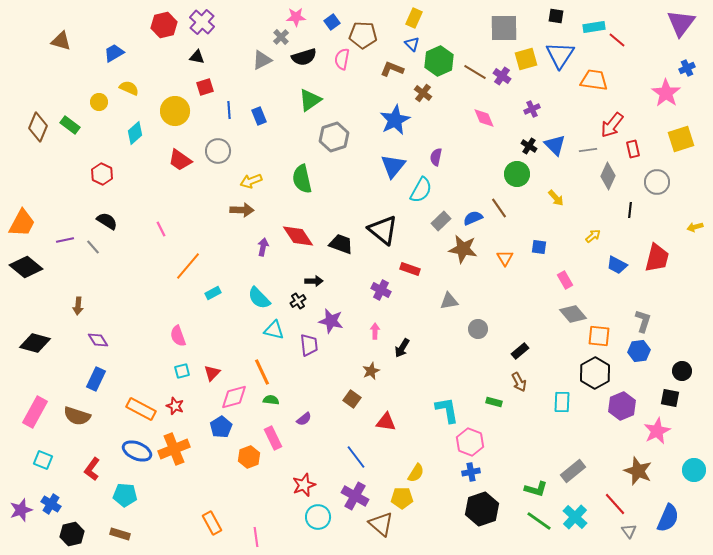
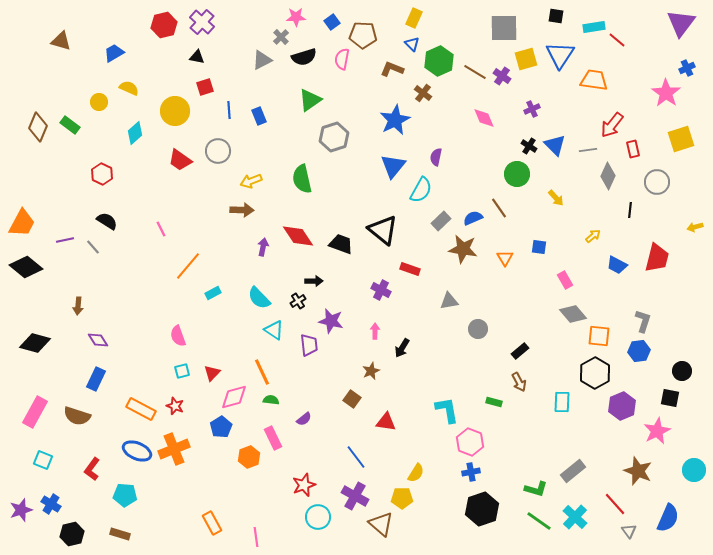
cyan triangle at (274, 330): rotated 20 degrees clockwise
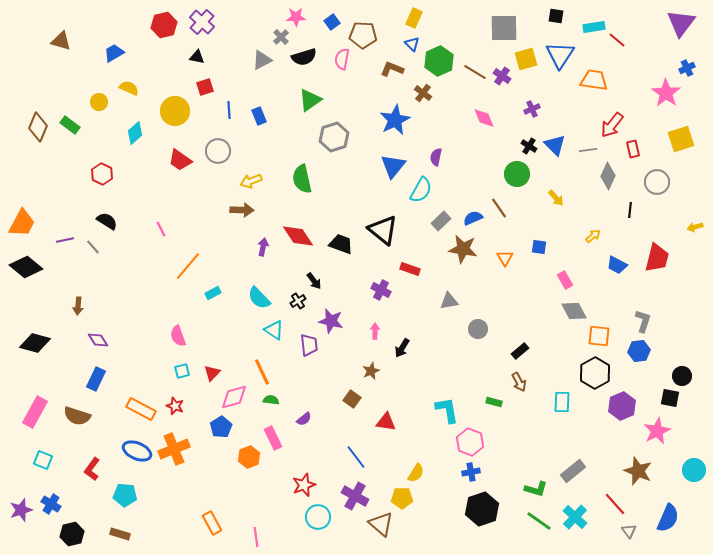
black arrow at (314, 281): rotated 54 degrees clockwise
gray diamond at (573, 314): moved 1 px right, 3 px up; rotated 12 degrees clockwise
black circle at (682, 371): moved 5 px down
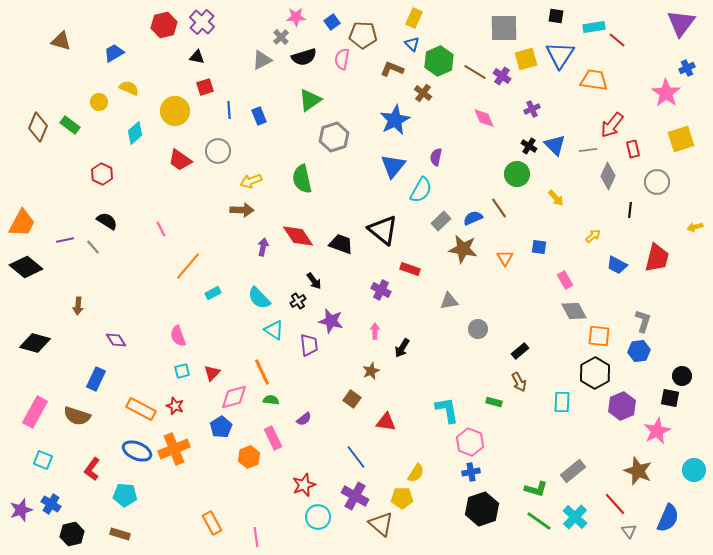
purple diamond at (98, 340): moved 18 px right
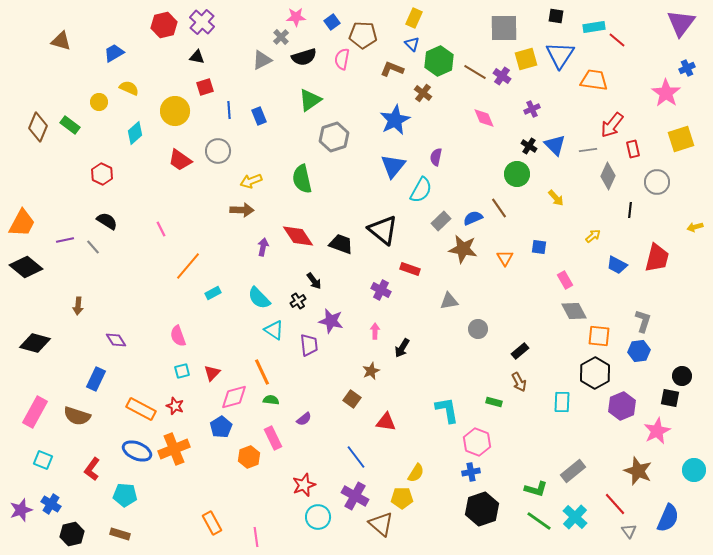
pink hexagon at (470, 442): moved 7 px right
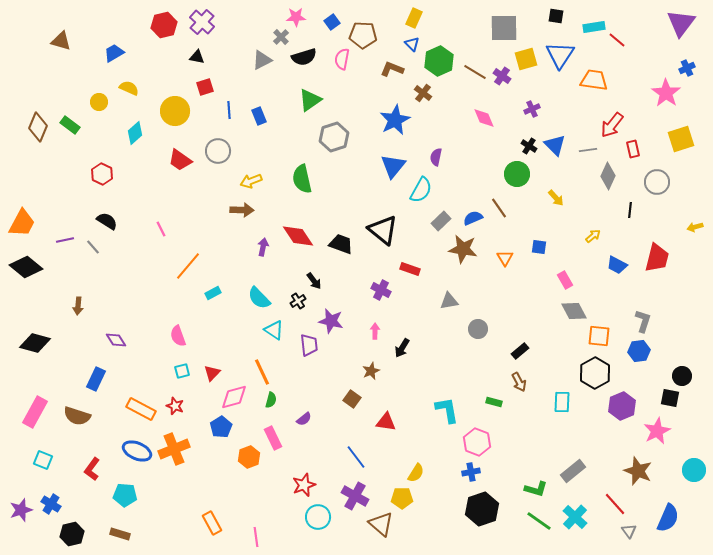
green semicircle at (271, 400): rotated 98 degrees clockwise
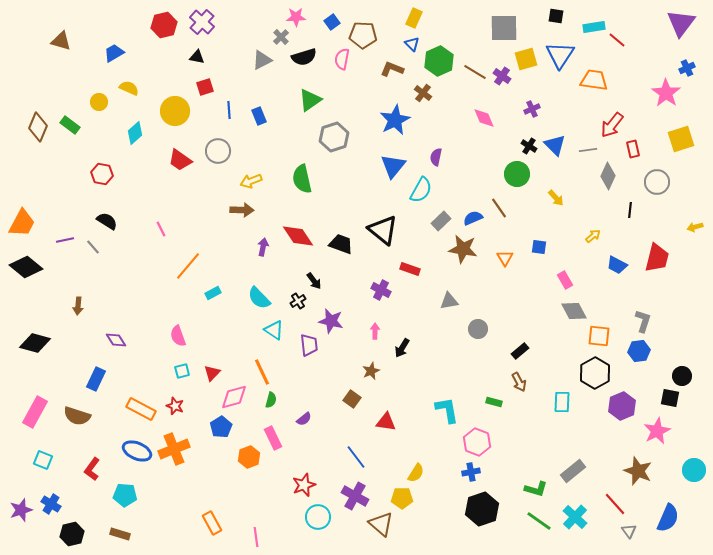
red hexagon at (102, 174): rotated 15 degrees counterclockwise
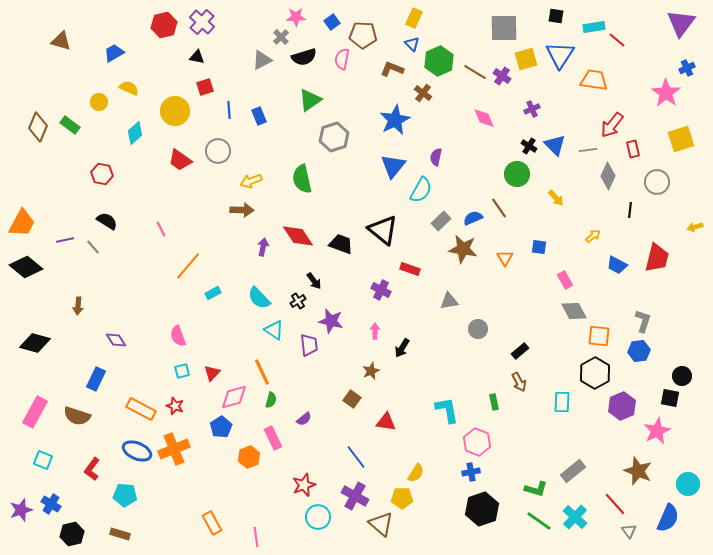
green rectangle at (494, 402): rotated 63 degrees clockwise
cyan circle at (694, 470): moved 6 px left, 14 px down
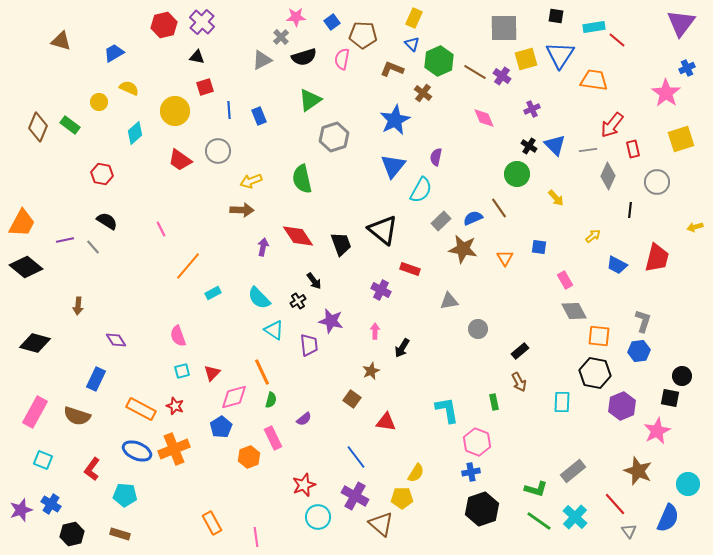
black trapezoid at (341, 244): rotated 50 degrees clockwise
black hexagon at (595, 373): rotated 20 degrees counterclockwise
